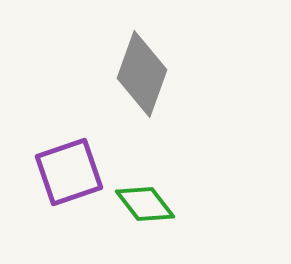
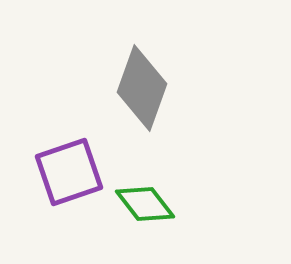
gray diamond: moved 14 px down
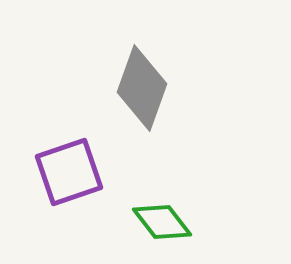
green diamond: moved 17 px right, 18 px down
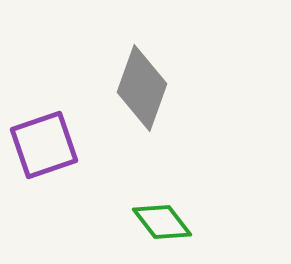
purple square: moved 25 px left, 27 px up
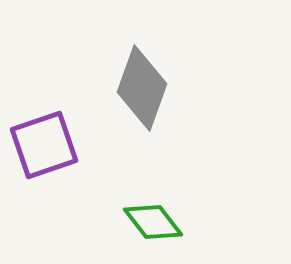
green diamond: moved 9 px left
